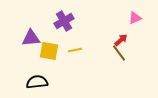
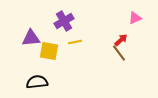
yellow line: moved 8 px up
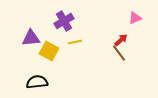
yellow square: rotated 18 degrees clockwise
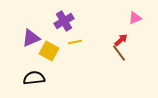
purple triangle: rotated 18 degrees counterclockwise
black semicircle: moved 3 px left, 4 px up
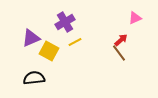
purple cross: moved 1 px right, 1 px down
yellow line: rotated 16 degrees counterclockwise
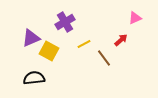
yellow line: moved 9 px right, 2 px down
brown line: moved 15 px left, 5 px down
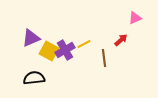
purple cross: moved 28 px down
brown line: rotated 30 degrees clockwise
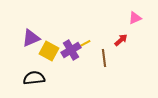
purple cross: moved 6 px right
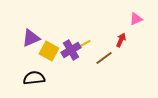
pink triangle: moved 1 px right, 1 px down
red arrow: rotated 24 degrees counterclockwise
brown line: rotated 60 degrees clockwise
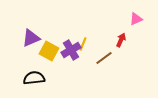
yellow line: moved 1 px left; rotated 40 degrees counterclockwise
